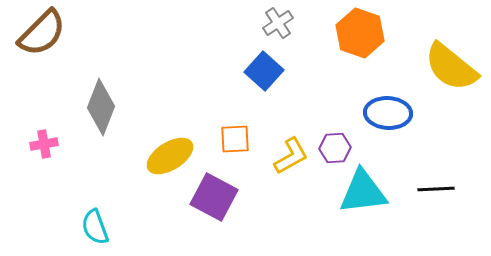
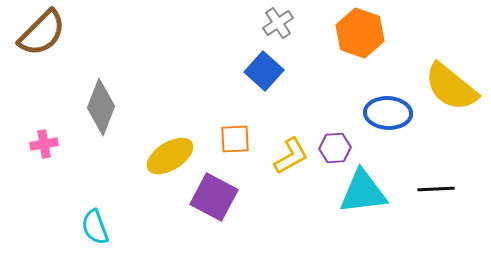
yellow semicircle: moved 20 px down
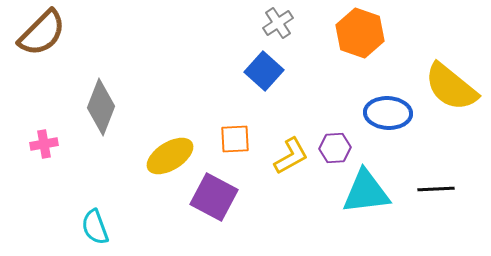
cyan triangle: moved 3 px right
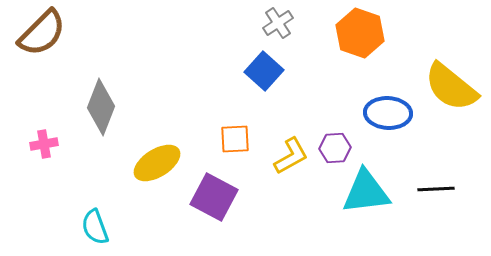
yellow ellipse: moved 13 px left, 7 px down
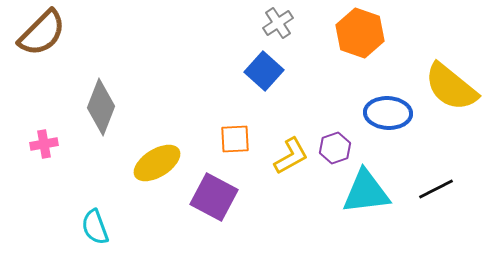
purple hexagon: rotated 16 degrees counterclockwise
black line: rotated 24 degrees counterclockwise
